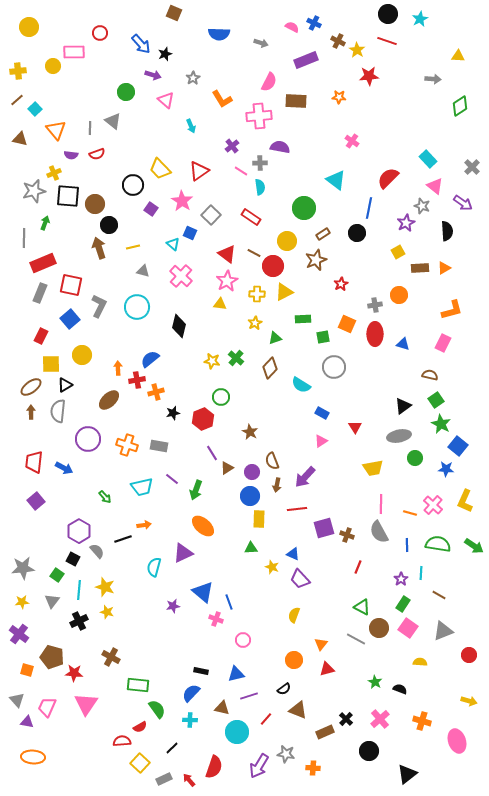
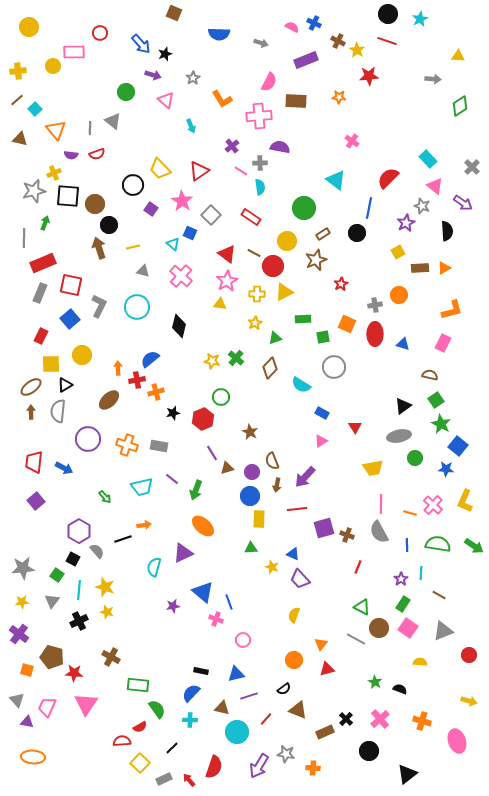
brown triangle at (227, 468): rotated 16 degrees clockwise
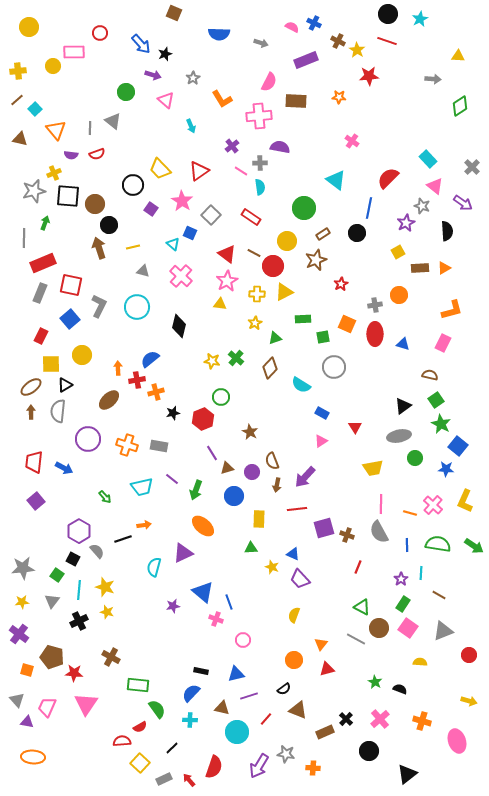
blue circle at (250, 496): moved 16 px left
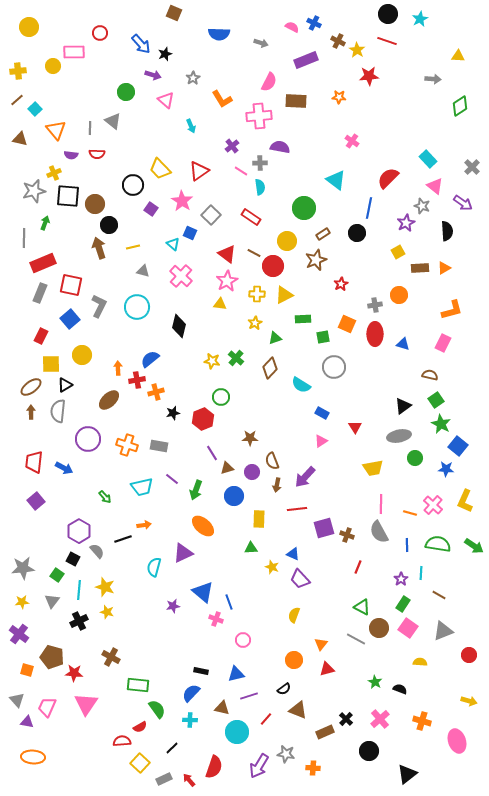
red semicircle at (97, 154): rotated 21 degrees clockwise
yellow triangle at (284, 292): moved 3 px down
brown star at (250, 432): moved 6 px down; rotated 28 degrees counterclockwise
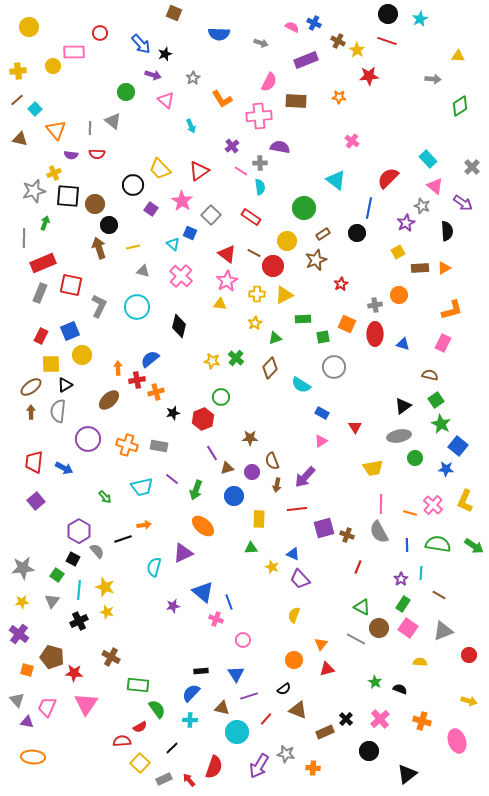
blue square at (70, 319): moved 12 px down; rotated 18 degrees clockwise
black rectangle at (201, 671): rotated 16 degrees counterclockwise
blue triangle at (236, 674): rotated 48 degrees counterclockwise
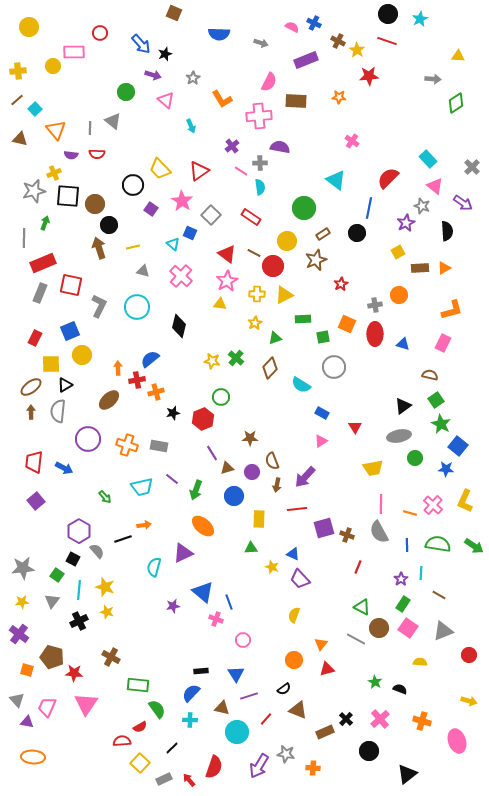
green diamond at (460, 106): moved 4 px left, 3 px up
red rectangle at (41, 336): moved 6 px left, 2 px down
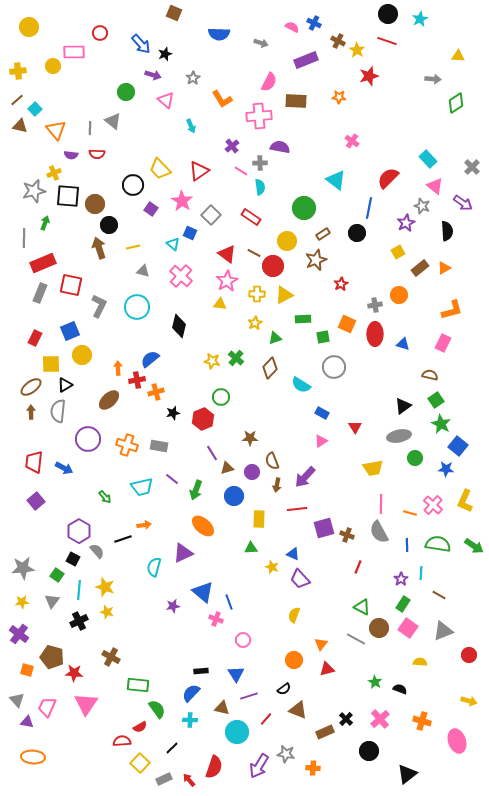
red star at (369, 76): rotated 12 degrees counterclockwise
brown triangle at (20, 139): moved 13 px up
brown rectangle at (420, 268): rotated 36 degrees counterclockwise
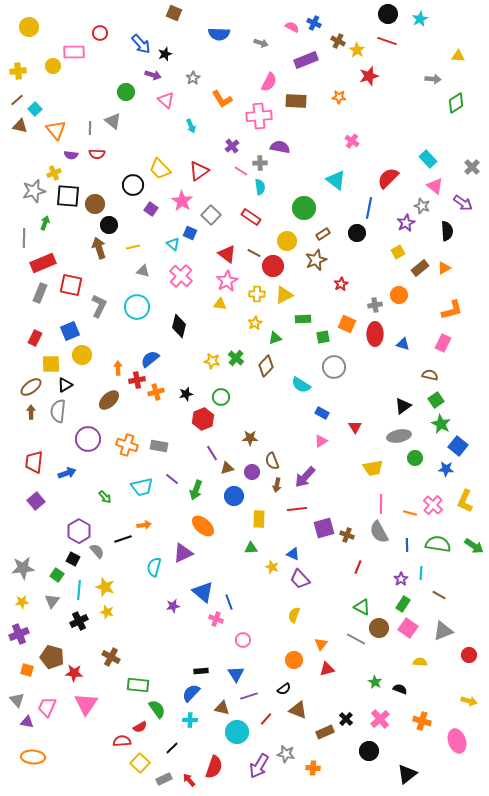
brown diamond at (270, 368): moved 4 px left, 2 px up
black star at (173, 413): moved 13 px right, 19 px up
blue arrow at (64, 468): moved 3 px right, 5 px down; rotated 48 degrees counterclockwise
purple cross at (19, 634): rotated 30 degrees clockwise
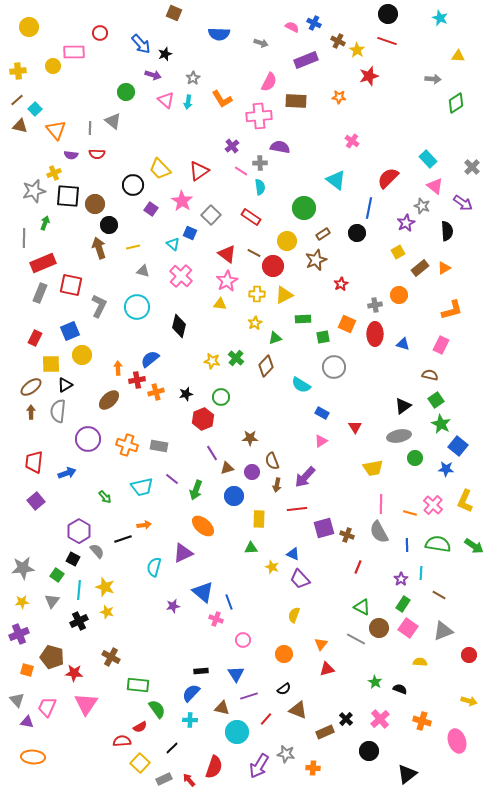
cyan star at (420, 19): moved 20 px right, 1 px up; rotated 21 degrees counterclockwise
cyan arrow at (191, 126): moved 3 px left, 24 px up; rotated 32 degrees clockwise
pink rectangle at (443, 343): moved 2 px left, 2 px down
orange circle at (294, 660): moved 10 px left, 6 px up
